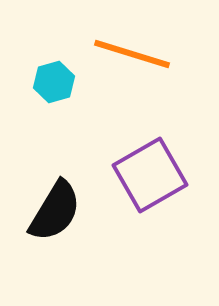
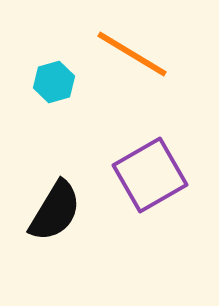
orange line: rotated 14 degrees clockwise
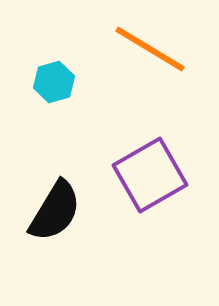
orange line: moved 18 px right, 5 px up
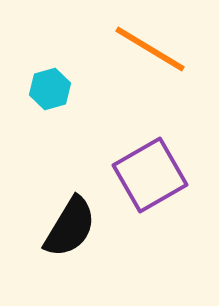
cyan hexagon: moved 4 px left, 7 px down
black semicircle: moved 15 px right, 16 px down
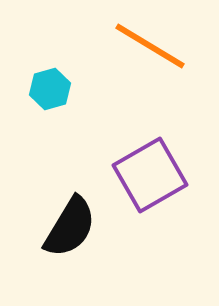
orange line: moved 3 px up
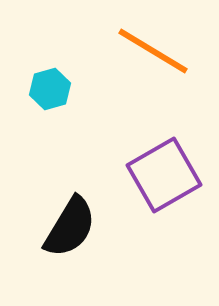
orange line: moved 3 px right, 5 px down
purple square: moved 14 px right
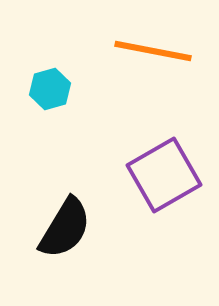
orange line: rotated 20 degrees counterclockwise
black semicircle: moved 5 px left, 1 px down
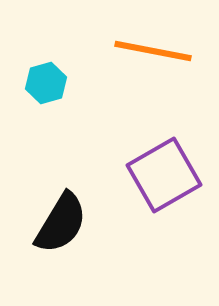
cyan hexagon: moved 4 px left, 6 px up
black semicircle: moved 4 px left, 5 px up
